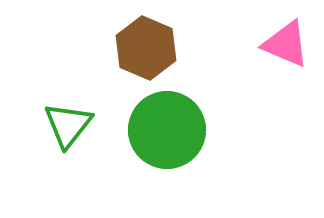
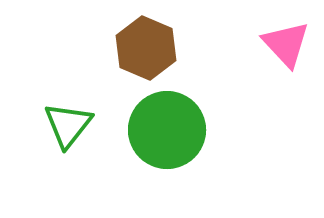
pink triangle: rotated 24 degrees clockwise
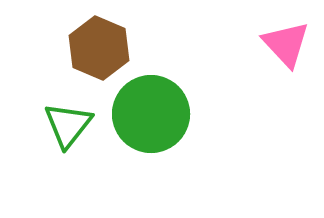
brown hexagon: moved 47 px left
green circle: moved 16 px left, 16 px up
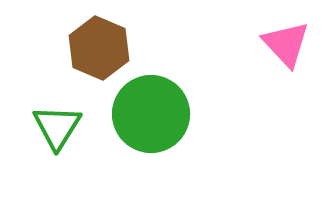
green triangle: moved 11 px left, 2 px down; rotated 6 degrees counterclockwise
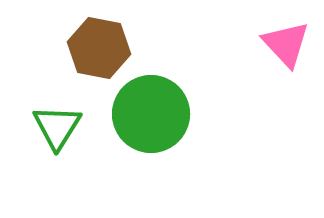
brown hexagon: rotated 12 degrees counterclockwise
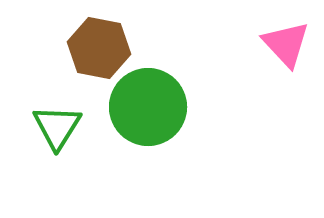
green circle: moved 3 px left, 7 px up
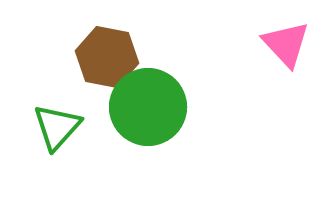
brown hexagon: moved 8 px right, 9 px down
green triangle: rotated 10 degrees clockwise
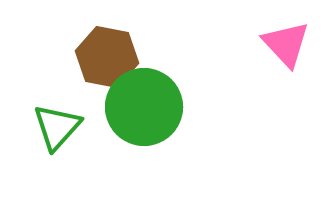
green circle: moved 4 px left
